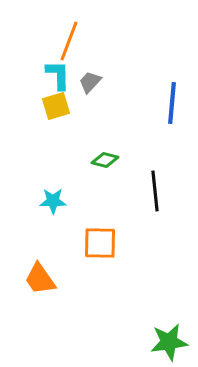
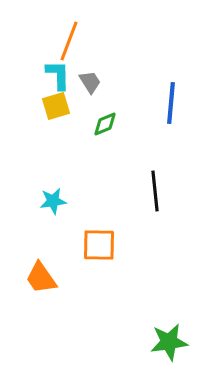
gray trapezoid: rotated 105 degrees clockwise
blue line: moved 1 px left
green diamond: moved 36 px up; rotated 36 degrees counterclockwise
cyan star: rotated 8 degrees counterclockwise
orange square: moved 1 px left, 2 px down
orange trapezoid: moved 1 px right, 1 px up
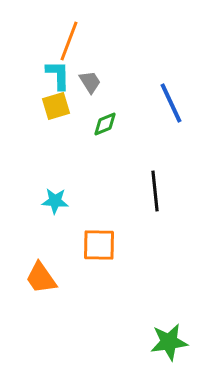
blue line: rotated 30 degrees counterclockwise
cyan star: moved 2 px right; rotated 12 degrees clockwise
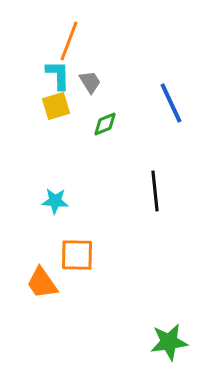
orange square: moved 22 px left, 10 px down
orange trapezoid: moved 1 px right, 5 px down
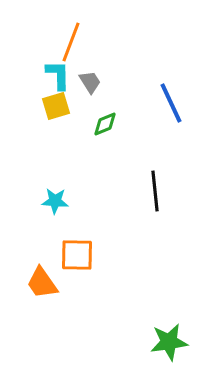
orange line: moved 2 px right, 1 px down
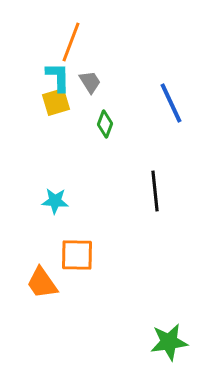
cyan L-shape: moved 2 px down
yellow square: moved 4 px up
green diamond: rotated 48 degrees counterclockwise
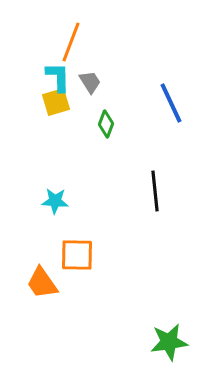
green diamond: moved 1 px right
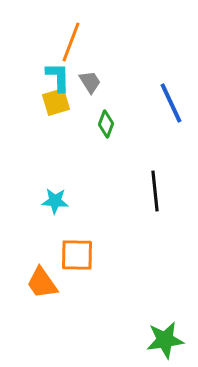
green star: moved 4 px left, 2 px up
